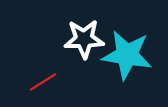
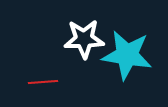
red line: rotated 28 degrees clockwise
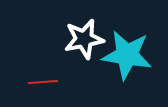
white star: rotated 9 degrees counterclockwise
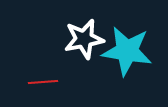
cyan star: moved 4 px up
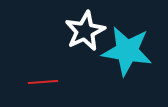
white star: moved 1 px right, 8 px up; rotated 15 degrees counterclockwise
